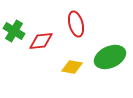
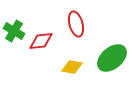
green ellipse: moved 2 px right, 1 px down; rotated 16 degrees counterclockwise
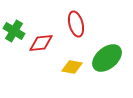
red diamond: moved 2 px down
green ellipse: moved 5 px left
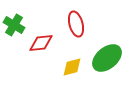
green cross: moved 6 px up
yellow diamond: rotated 25 degrees counterclockwise
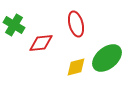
yellow diamond: moved 4 px right
